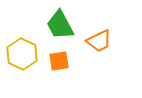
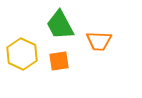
orange trapezoid: rotated 28 degrees clockwise
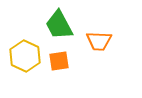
green trapezoid: moved 1 px left
yellow hexagon: moved 3 px right, 2 px down
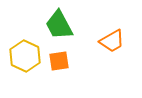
orange trapezoid: moved 13 px right; rotated 32 degrees counterclockwise
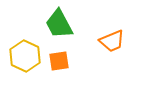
green trapezoid: moved 1 px up
orange trapezoid: rotated 8 degrees clockwise
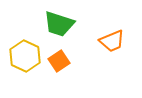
green trapezoid: rotated 44 degrees counterclockwise
orange square: rotated 25 degrees counterclockwise
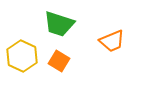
yellow hexagon: moved 3 px left
orange square: rotated 25 degrees counterclockwise
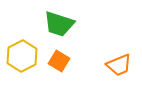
orange trapezoid: moved 7 px right, 24 px down
yellow hexagon: rotated 8 degrees clockwise
